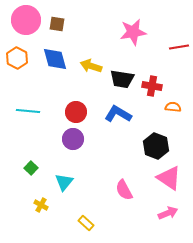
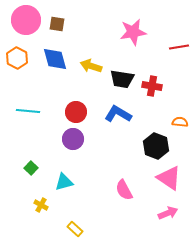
orange semicircle: moved 7 px right, 15 px down
cyan triangle: rotated 36 degrees clockwise
yellow rectangle: moved 11 px left, 6 px down
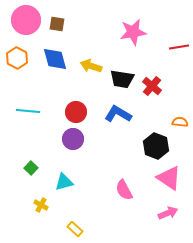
red cross: rotated 30 degrees clockwise
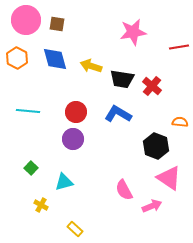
pink arrow: moved 16 px left, 7 px up
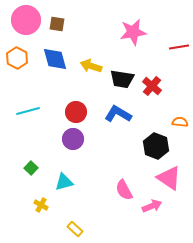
cyan line: rotated 20 degrees counterclockwise
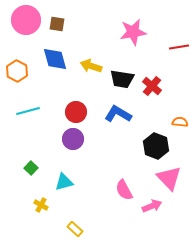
orange hexagon: moved 13 px down
pink triangle: rotated 12 degrees clockwise
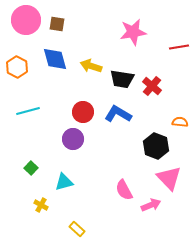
orange hexagon: moved 4 px up
red circle: moved 7 px right
pink arrow: moved 1 px left, 1 px up
yellow rectangle: moved 2 px right
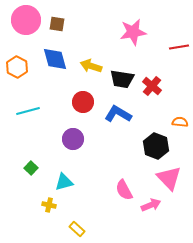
red circle: moved 10 px up
yellow cross: moved 8 px right; rotated 16 degrees counterclockwise
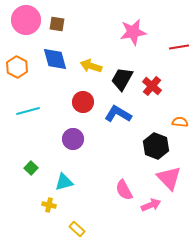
black trapezoid: rotated 110 degrees clockwise
